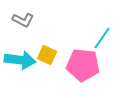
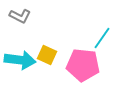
gray L-shape: moved 3 px left, 4 px up
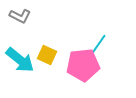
cyan line: moved 4 px left, 7 px down
cyan arrow: rotated 32 degrees clockwise
pink pentagon: rotated 12 degrees counterclockwise
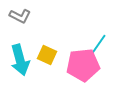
cyan arrow: rotated 36 degrees clockwise
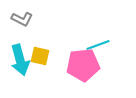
gray L-shape: moved 2 px right, 3 px down
cyan line: rotated 35 degrees clockwise
yellow square: moved 7 px left, 1 px down; rotated 12 degrees counterclockwise
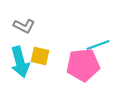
gray L-shape: moved 2 px right, 7 px down
cyan arrow: moved 2 px down
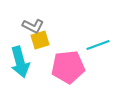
gray L-shape: moved 9 px right
yellow square: moved 16 px up; rotated 30 degrees counterclockwise
pink pentagon: moved 15 px left, 2 px down
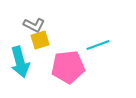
gray L-shape: moved 1 px right, 1 px up
